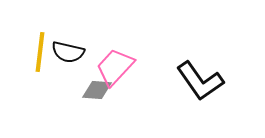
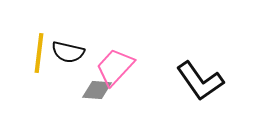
yellow line: moved 1 px left, 1 px down
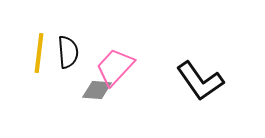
black semicircle: rotated 108 degrees counterclockwise
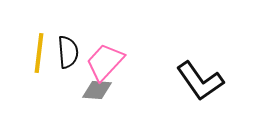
pink trapezoid: moved 10 px left, 5 px up
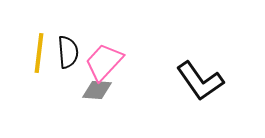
pink trapezoid: moved 1 px left
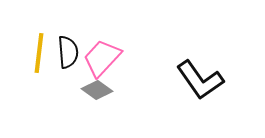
pink trapezoid: moved 2 px left, 4 px up
black L-shape: moved 1 px up
gray diamond: rotated 32 degrees clockwise
